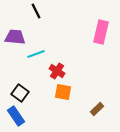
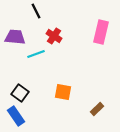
red cross: moved 3 px left, 35 px up
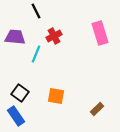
pink rectangle: moved 1 px left, 1 px down; rotated 30 degrees counterclockwise
red cross: rotated 28 degrees clockwise
cyan line: rotated 48 degrees counterclockwise
orange square: moved 7 px left, 4 px down
